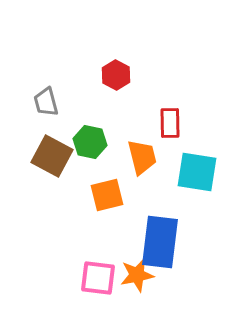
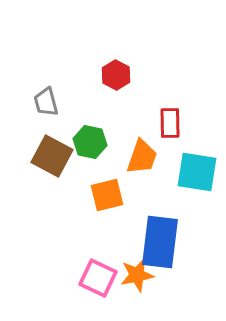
orange trapezoid: rotated 33 degrees clockwise
pink square: rotated 18 degrees clockwise
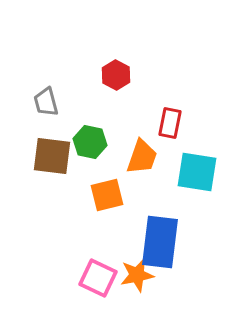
red rectangle: rotated 12 degrees clockwise
brown square: rotated 21 degrees counterclockwise
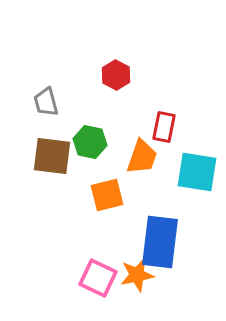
red rectangle: moved 6 px left, 4 px down
